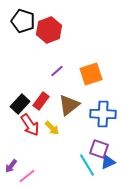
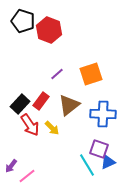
red hexagon: rotated 20 degrees counterclockwise
purple line: moved 3 px down
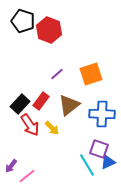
blue cross: moved 1 px left
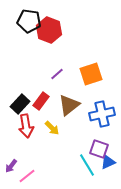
black pentagon: moved 6 px right; rotated 10 degrees counterclockwise
blue cross: rotated 15 degrees counterclockwise
red arrow: moved 4 px left, 1 px down; rotated 25 degrees clockwise
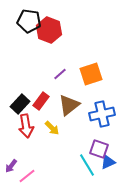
purple line: moved 3 px right
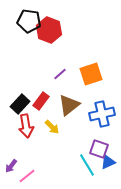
yellow arrow: moved 1 px up
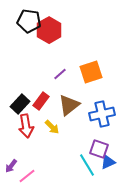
red hexagon: rotated 10 degrees clockwise
orange square: moved 2 px up
